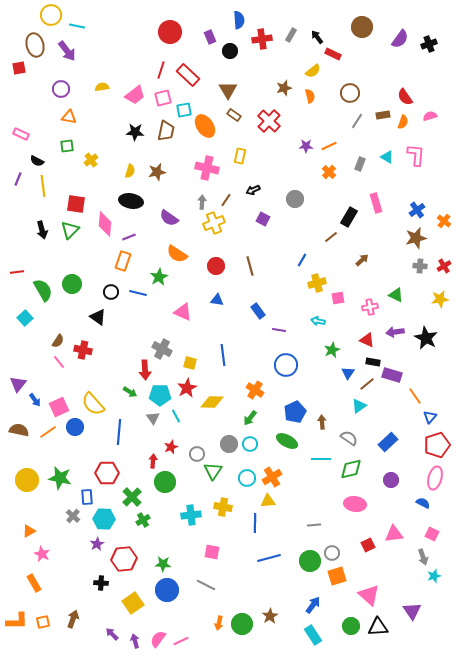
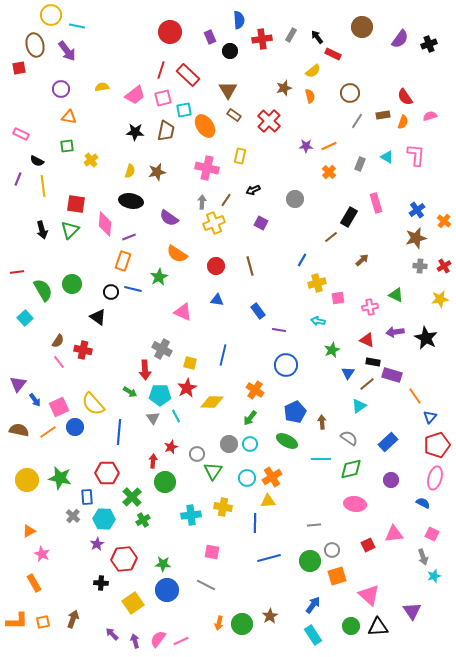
purple square at (263, 219): moved 2 px left, 4 px down
blue line at (138, 293): moved 5 px left, 4 px up
blue line at (223, 355): rotated 20 degrees clockwise
gray circle at (332, 553): moved 3 px up
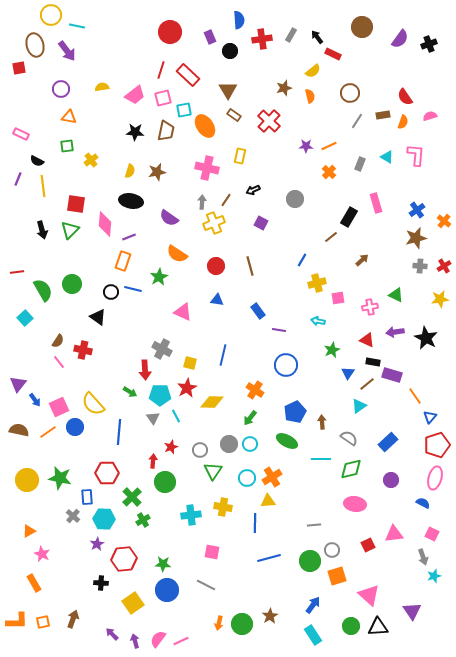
gray circle at (197, 454): moved 3 px right, 4 px up
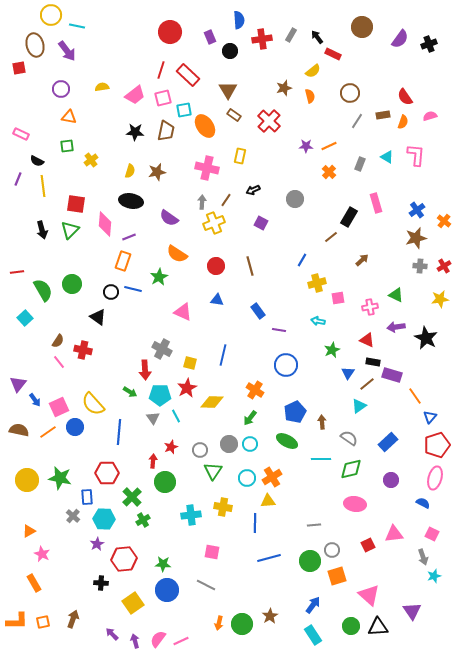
purple arrow at (395, 332): moved 1 px right, 5 px up
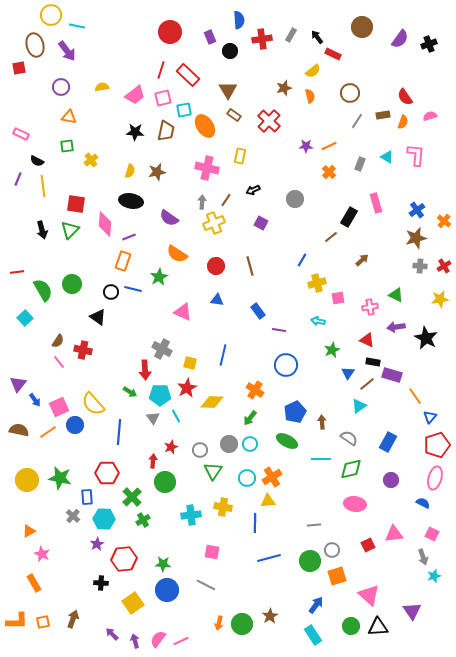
purple circle at (61, 89): moved 2 px up
blue circle at (75, 427): moved 2 px up
blue rectangle at (388, 442): rotated 18 degrees counterclockwise
blue arrow at (313, 605): moved 3 px right
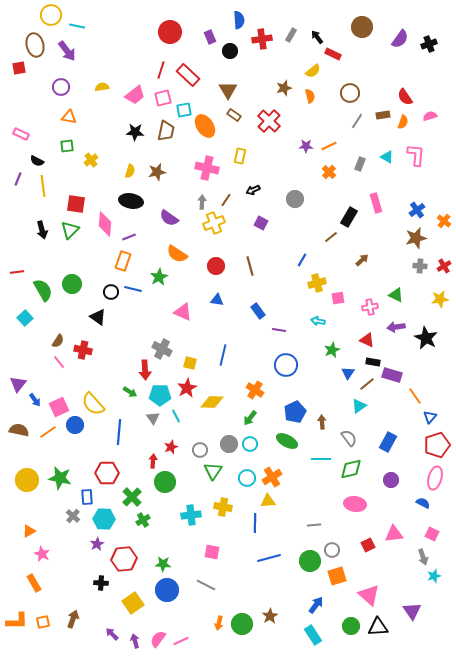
gray semicircle at (349, 438): rotated 18 degrees clockwise
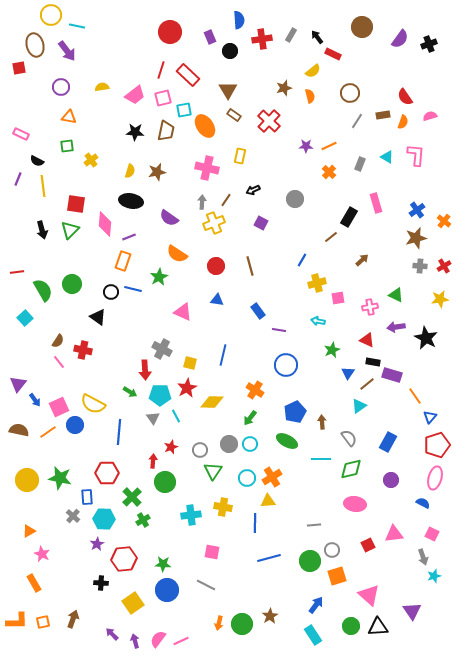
yellow semicircle at (93, 404): rotated 20 degrees counterclockwise
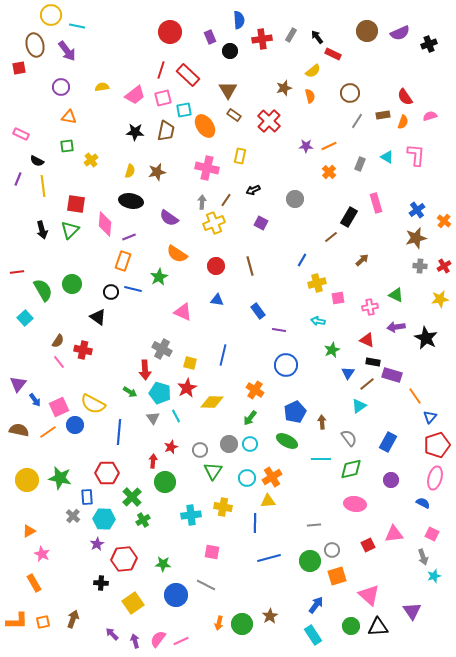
brown circle at (362, 27): moved 5 px right, 4 px down
purple semicircle at (400, 39): moved 6 px up; rotated 30 degrees clockwise
cyan pentagon at (160, 395): moved 2 px up; rotated 15 degrees clockwise
blue circle at (167, 590): moved 9 px right, 5 px down
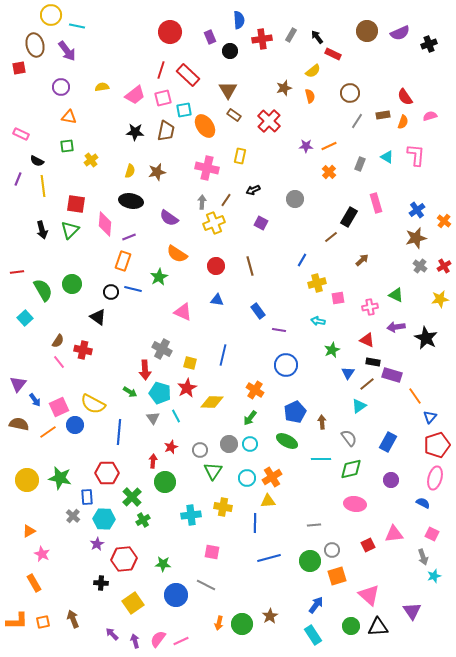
gray cross at (420, 266): rotated 32 degrees clockwise
brown semicircle at (19, 430): moved 6 px up
brown arrow at (73, 619): rotated 42 degrees counterclockwise
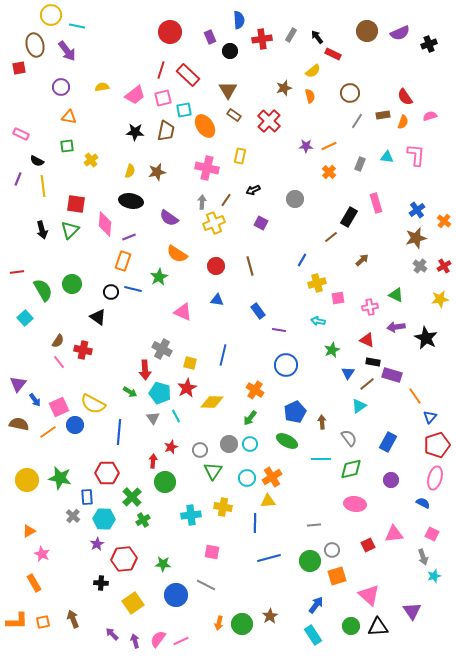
cyan triangle at (387, 157): rotated 24 degrees counterclockwise
